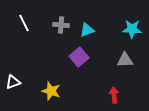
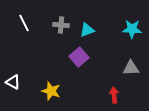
gray triangle: moved 6 px right, 8 px down
white triangle: rotated 49 degrees clockwise
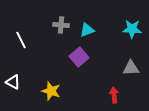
white line: moved 3 px left, 17 px down
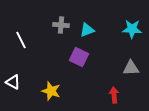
purple square: rotated 24 degrees counterclockwise
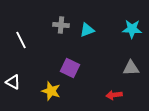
purple square: moved 9 px left, 11 px down
red arrow: rotated 91 degrees counterclockwise
